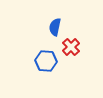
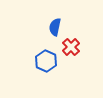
blue hexagon: rotated 20 degrees clockwise
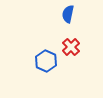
blue semicircle: moved 13 px right, 13 px up
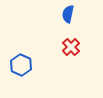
blue hexagon: moved 25 px left, 4 px down
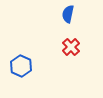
blue hexagon: moved 1 px down
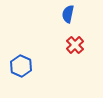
red cross: moved 4 px right, 2 px up
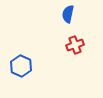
red cross: rotated 24 degrees clockwise
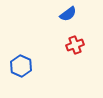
blue semicircle: rotated 138 degrees counterclockwise
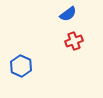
red cross: moved 1 px left, 4 px up
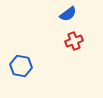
blue hexagon: rotated 15 degrees counterclockwise
